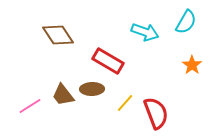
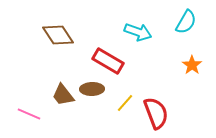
cyan arrow: moved 7 px left
pink line: moved 1 px left, 8 px down; rotated 55 degrees clockwise
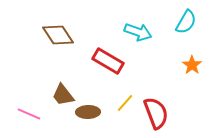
brown ellipse: moved 4 px left, 23 px down
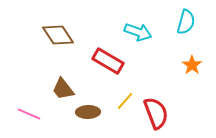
cyan semicircle: rotated 15 degrees counterclockwise
brown trapezoid: moved 6 px up
yellow line: moved 2 px up
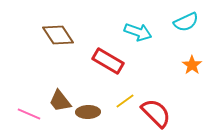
cyan semicircle: rotated 50 degrees clockwise
brown trapezoid: moved 3 px left, 12 px down
yellow line: rotated 12 degrees clockwise
red semicircle: rotated 24 degrees counterclockwise
